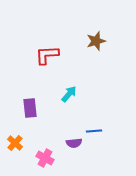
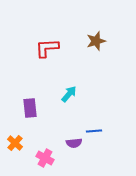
red L-shape: moved 7 px up
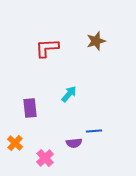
pink cross: rotated 18 degrees clockwise
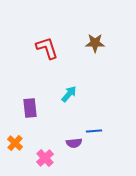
brown star: moved 1 px left, 2 px down; rotated 18 degrees clockwise
red L-shape: rotated 75 degrees clockwise
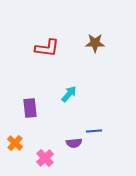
red L-shape: rotated 115 degrees clockwise
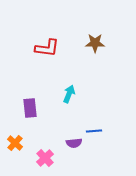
cyan arrow: rotated 18 degrees counterclockwise
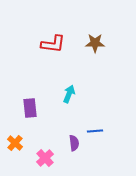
red L-shape: moved 6 px right, 4 px up
blue line: moved 1 px right
purple semicircle: rotated 91 degrees counterclockwise
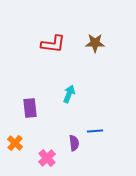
pink cross: moved 2 px right
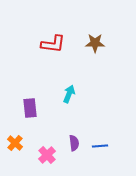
blue line: moved 5 px right, 15 px down
pink cross: moved 3 px up
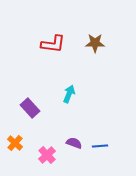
purple rectangle: rotated 36 degrees counterclockwise
purple semicircle: rotated 63 degrees counterclockwise
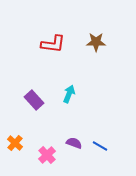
brown star: moved 1 px right, 1 px up
purple rectangle: moved 4 px right, 8 px up
blue line: rotated 35 degrees clockwise
